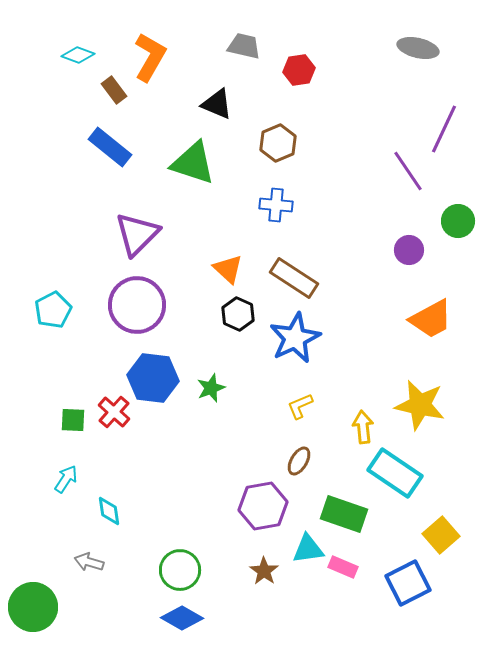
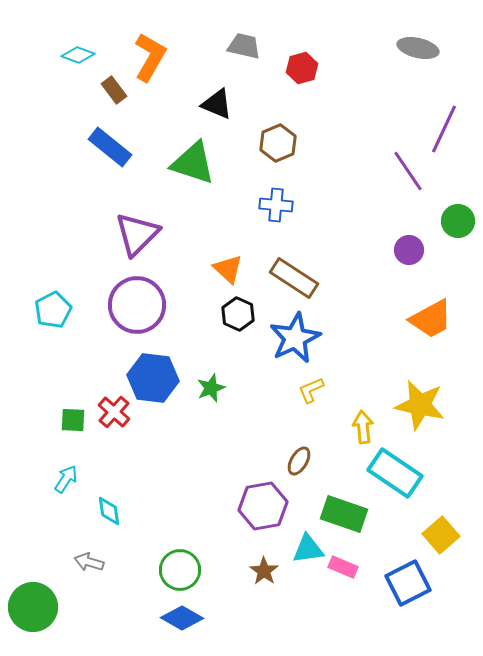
red hexagon at (299, 70): moved 3 px right, 2 px up; rotated 8 degrees counterclockwise
yellow L-shape at (300, 406): moved 11 px right, 16 px up
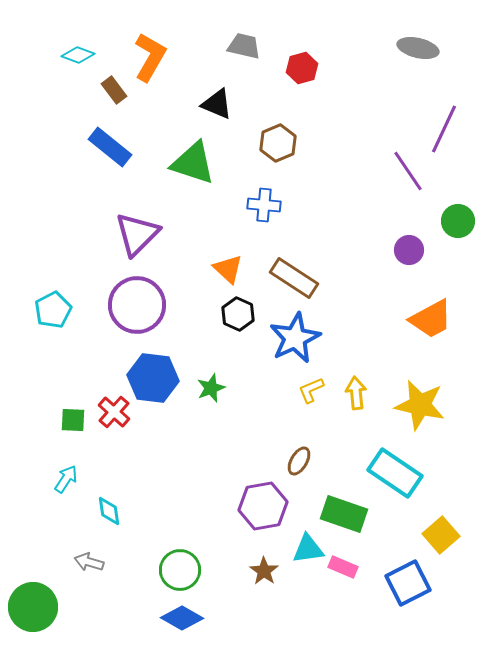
blue cross at (276, 205): moved 12 px left
yellow arrow at (363, 427): moved 7 px left, 34 px up
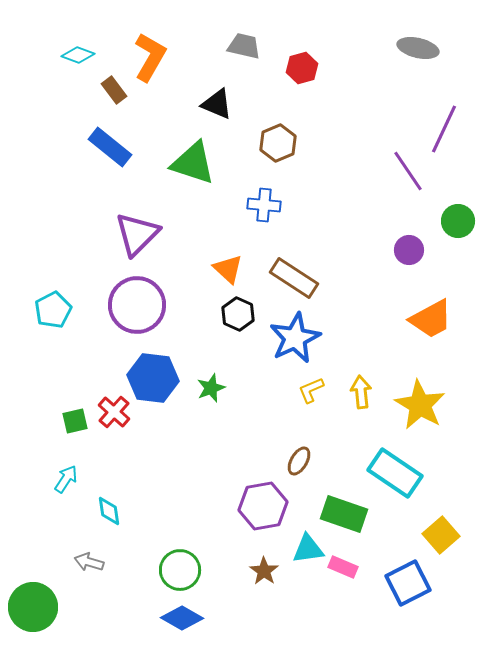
yellow arrow at (356, 393): moved 5 px right, 1 px up
yellow star at (420, 405): rotated 18 degrees clockwise
green square at (73, 420): moved 2 px right, 1 px down; rotated 16 degrees counterclockwise
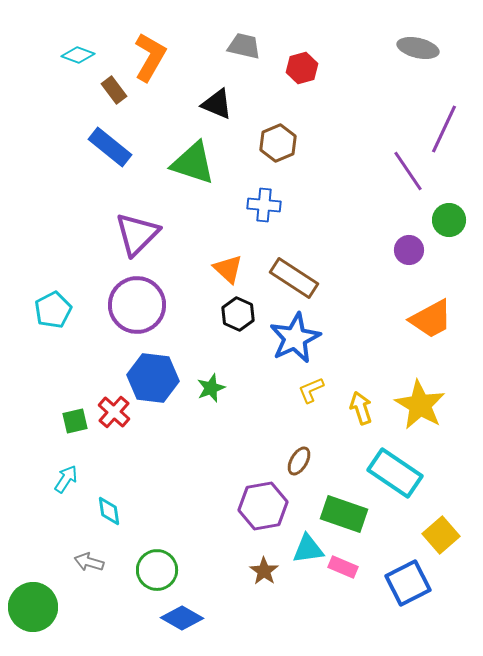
green circle at (458, 221): moved 9 px left, 1 px up
yellow arrow at (361, 392): moved 16 px down; rotated 12 degrees counterclockwise
green circle at (180, 570): moved 23 px left
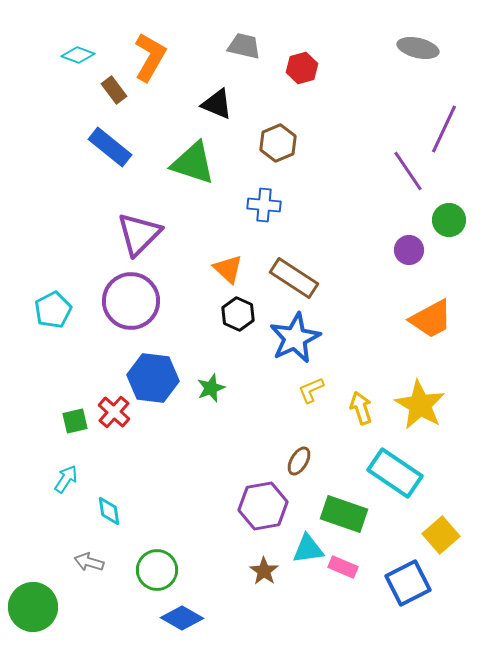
purple triangle at (137, 234): moved 2 px right
purple circle at (137, 305): moved 6 px left, 4 px up
